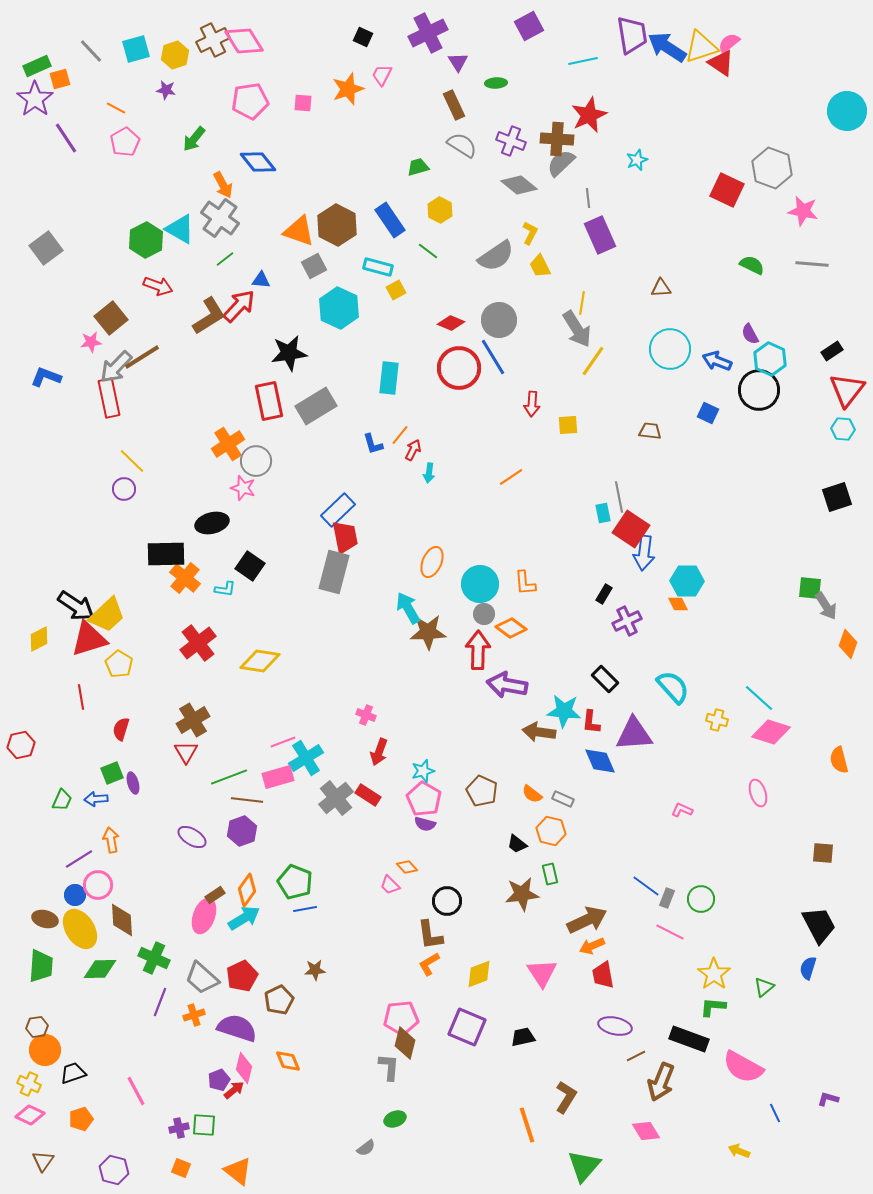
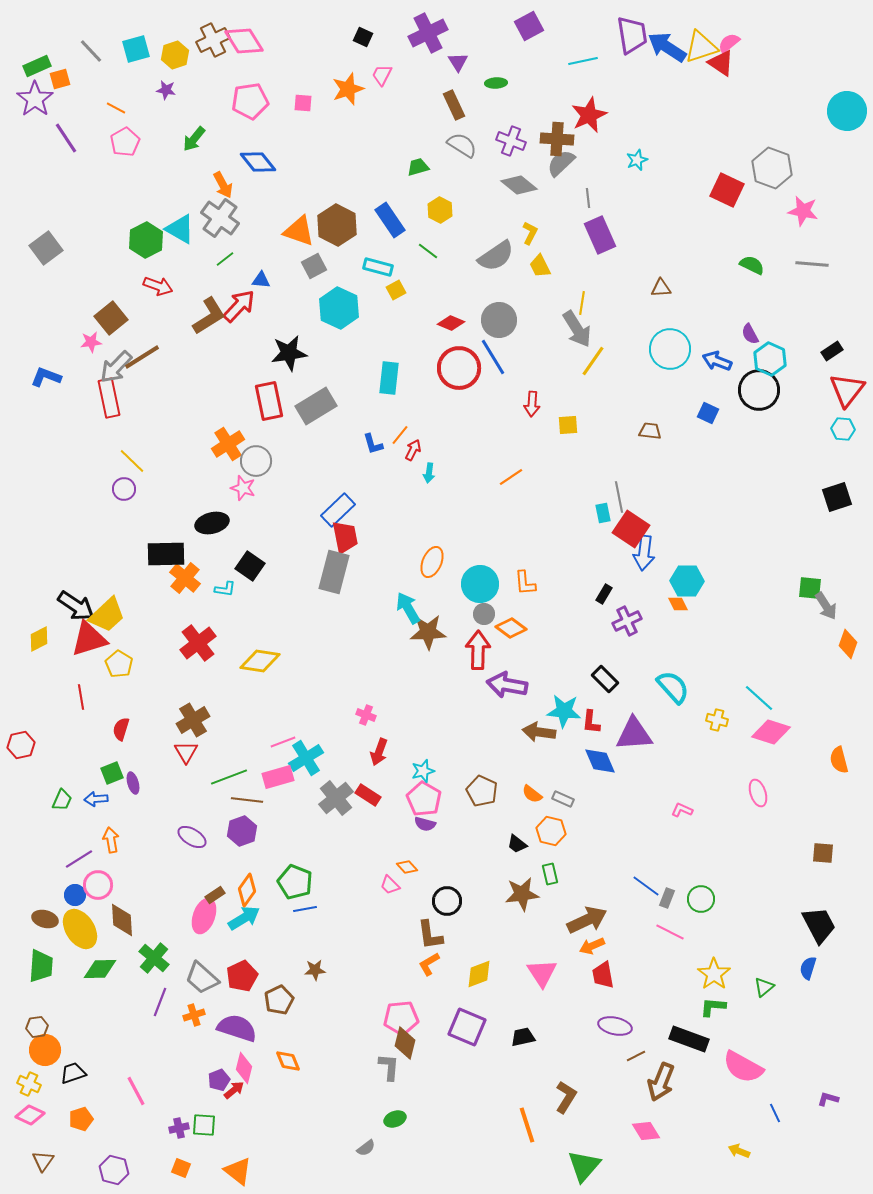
green cross at (154, 958): rotated 16 degrees clockwise
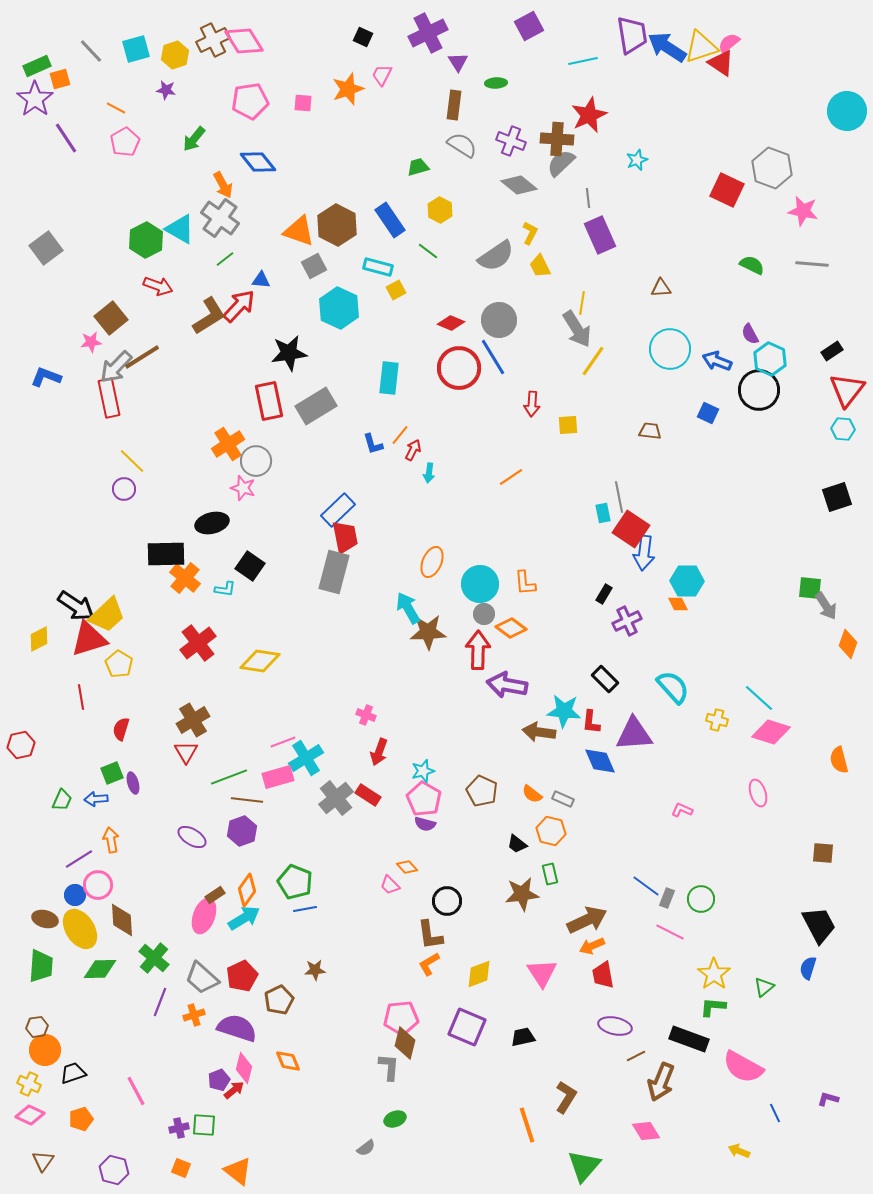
brown rectangle at (454, 105): rotated 32 degrees clockwise
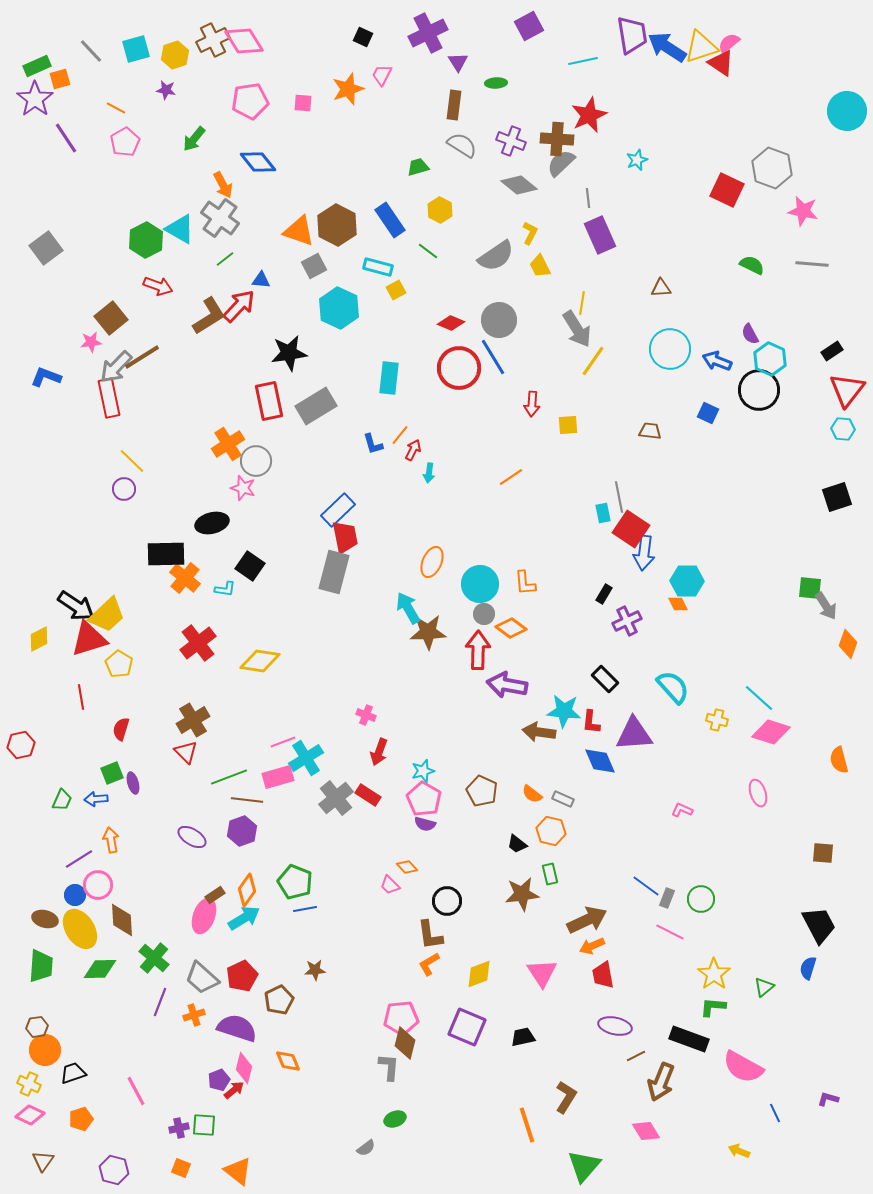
red triangle at (186, 752): rotated 15 degrees counterclockwise
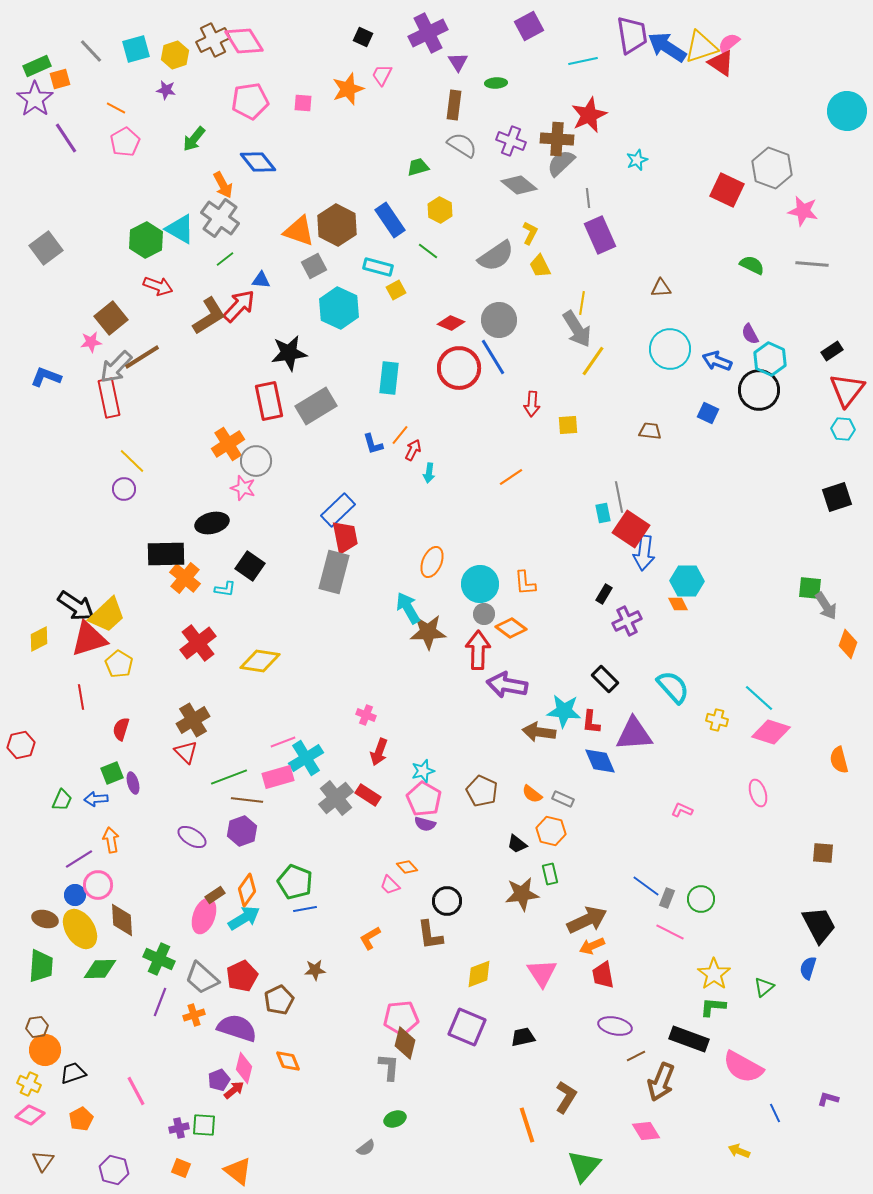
green cross at (154, 958): moved 5 px right, 1 px down; rotated 16 degrees counterclockwise
orange L-shape at (429, 964): moved 59 px left, 26 px up
orange pentagon at (81, 1119): rotated 10 degrees counterclockwise
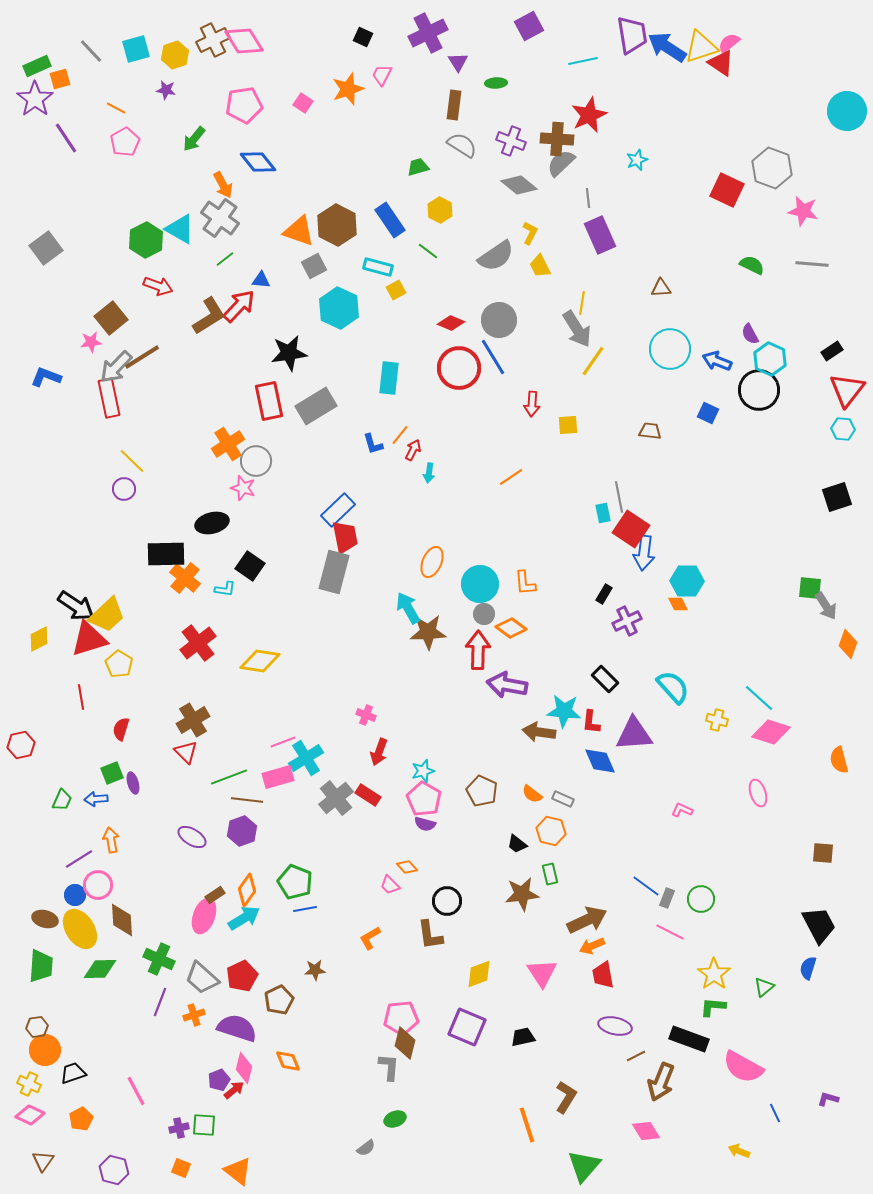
pink pentagon at (250, 101): moved 6 px left, 4 px down
pink square at (303, 103): rotated 30 degrees clockwise
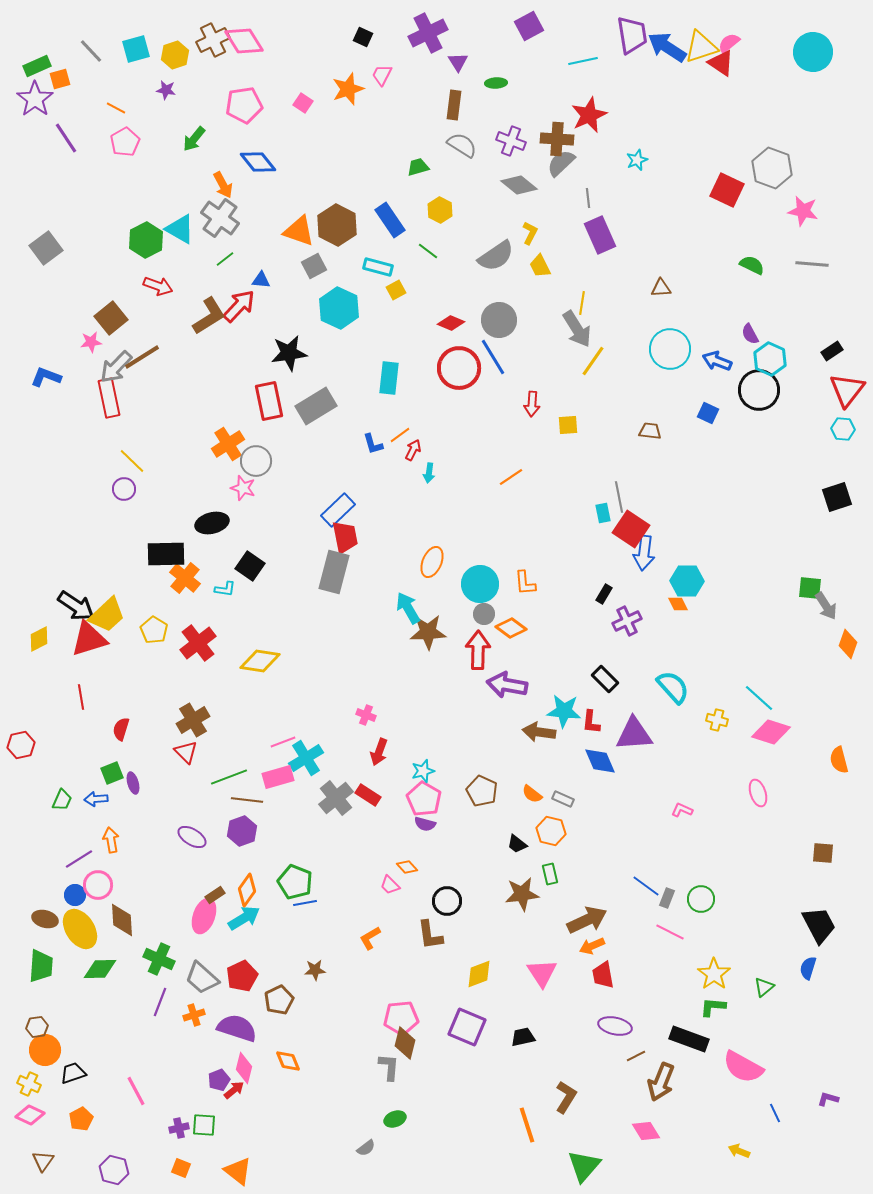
cyan circle at (847, 111): moved 34 px left, 59 px up
orange line at (400, 435): rotated 15 degrees clockwise
yellow pentagon at (119, 664): moved 35 px right, 34 px up
blue line at (305, 909): moved 6 px up
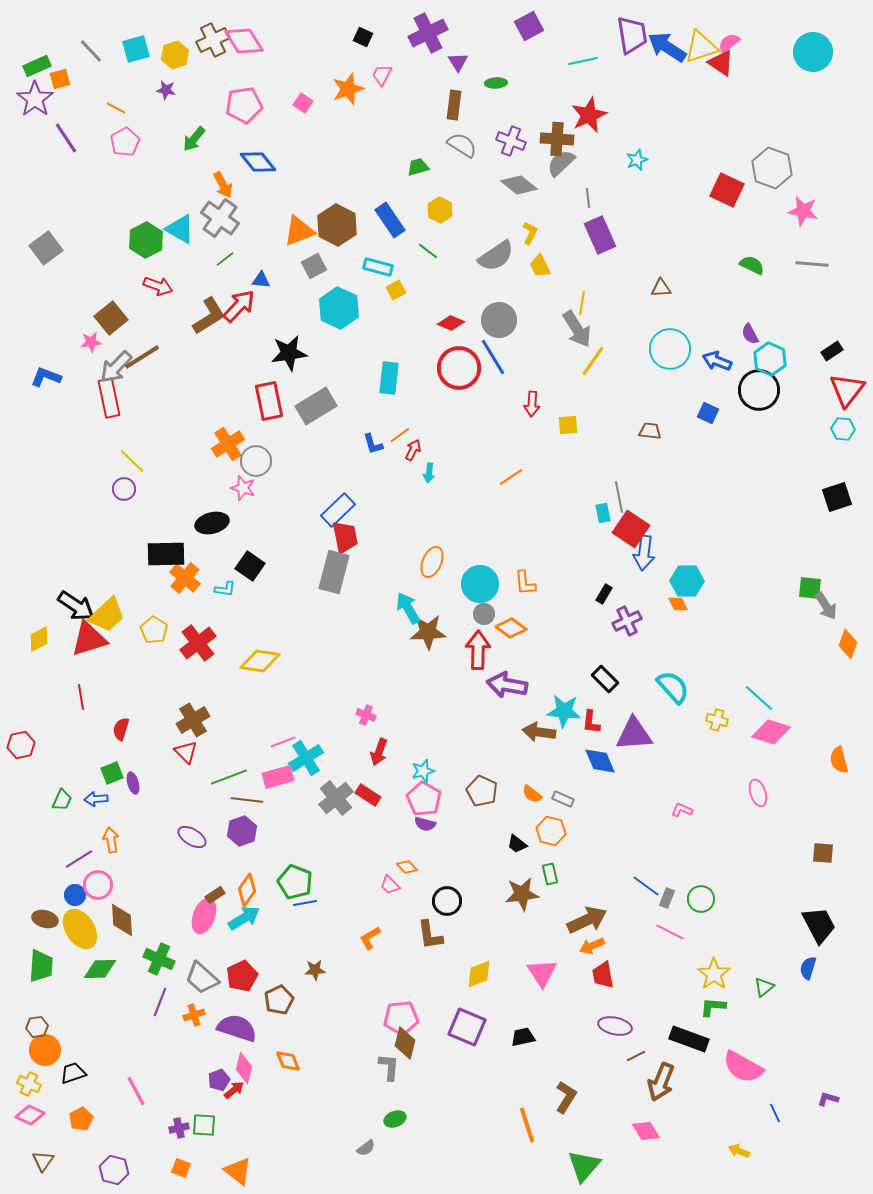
orange triangle at (299, 231): rotated 40 degrees counterclockwise
